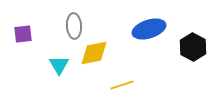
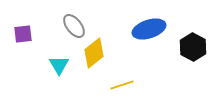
gray ellipse: rotated 35 degrees counterclockwise
yellow diamond: rotated 28 degrees counterclockwise
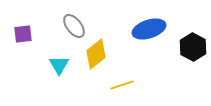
yellow diamond: moved 2 px right, 1 px down
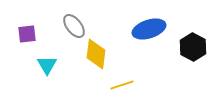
purple square: moved 4 px right
yellow diamond: rotated 44 degrees counterclockwise
cyan triangle: moved 12 px left
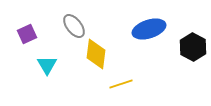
purple square: rotated 18 degrees counterclockwise
yellow line: moved 1 px left, 1 px up
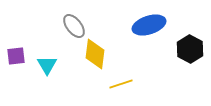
blue ellipse: moved 4 px up
purple square: moved 11 px left, 22 px down; rotated 18 degrees clockwise
black hexagon: moved 3 px left, 2 px down
yellow diamond: moved 1 px left
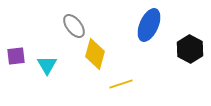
blue ellipse: rotated 48 degrees counterclockwise
yellow diamond: rotated 8 degrees clockwise
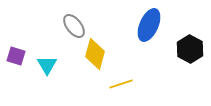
purple square: rotated 24 degrees clockwise
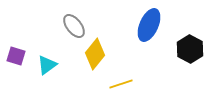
yellow diamond: rotated 24 degrees clockwise
cyan triangle: rotated 25 degrees clockwise
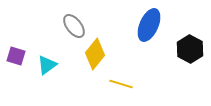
yellow line: rotated 35 degrees clockwise
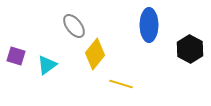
blue ellipse: rotated 24 degrees counterclockwise
